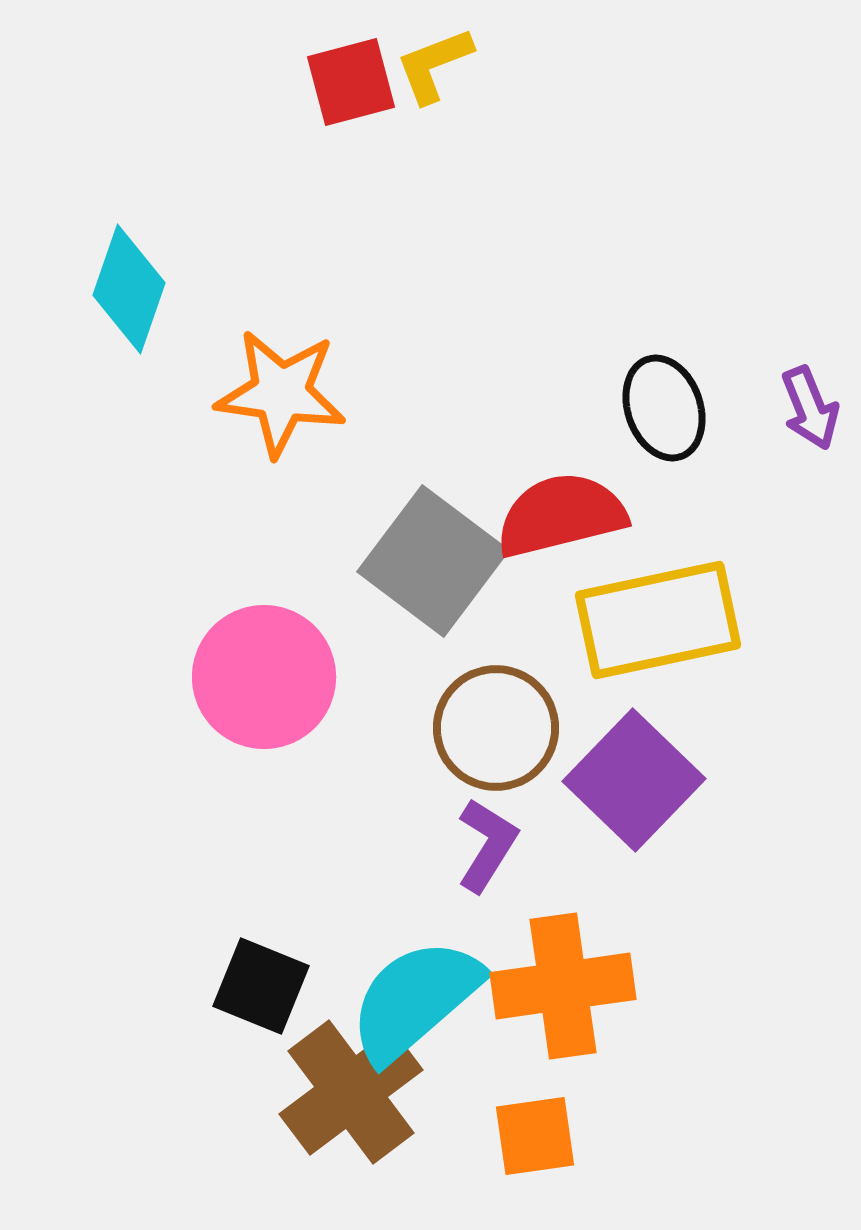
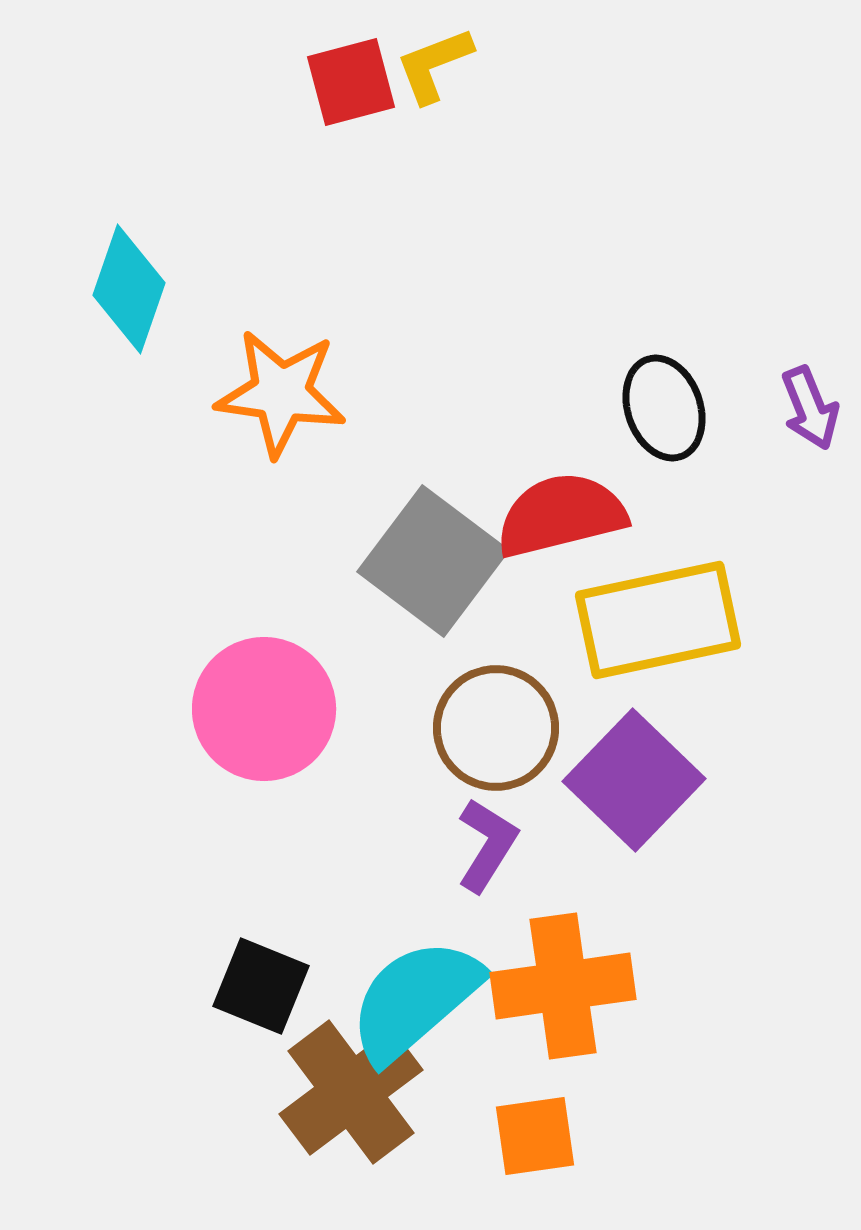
pink circle: moved 32 px down
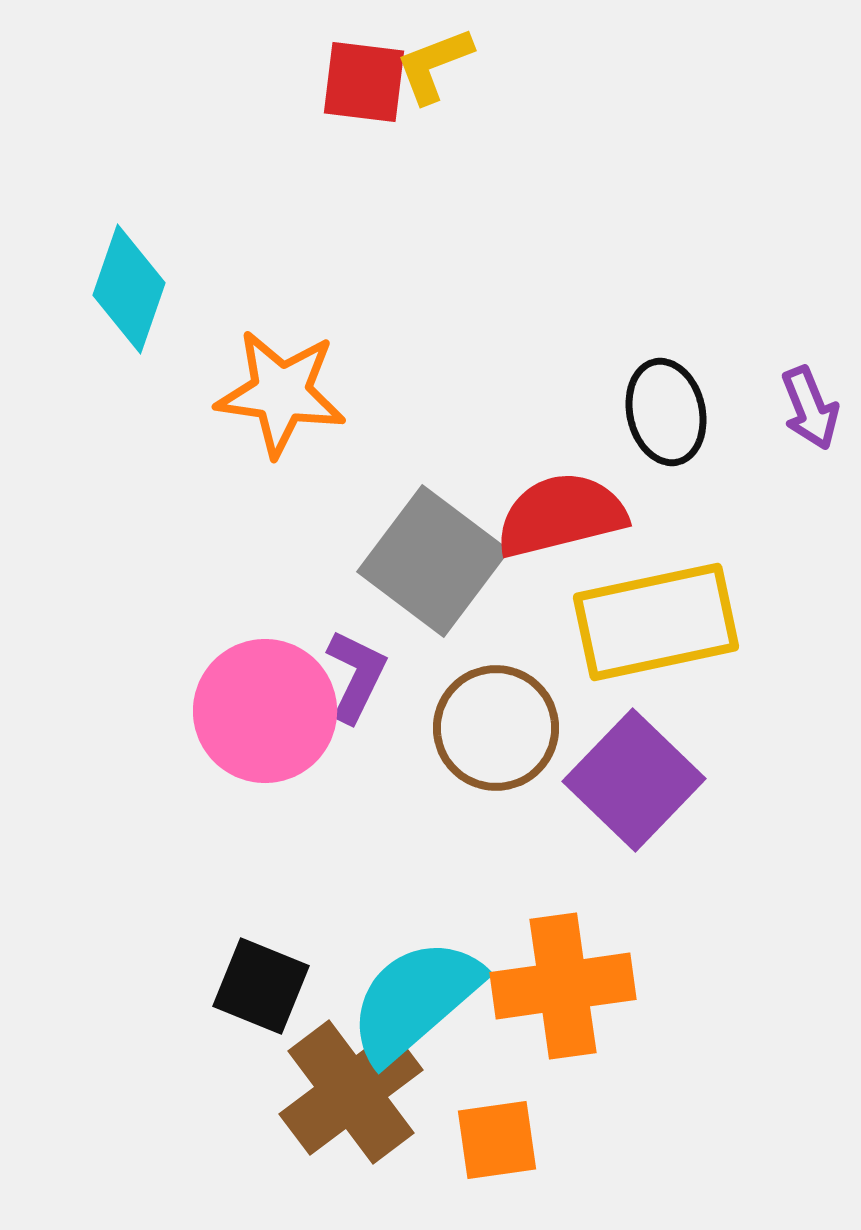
red square: moved 13 px right; rotated 22 degrees clockwise
black ellipse: moved 2 px right, 4 px down; rotated 6 degrees clockwise
yellow rectangle: moved 2 px left, 2 px down
pink circle: moved 1 px right, 2 px down
purple L-shape: moved 131 px left, 169 px up; rotated 6 degrees counterclockwise
orange square: moved 38 px left, 4 px down
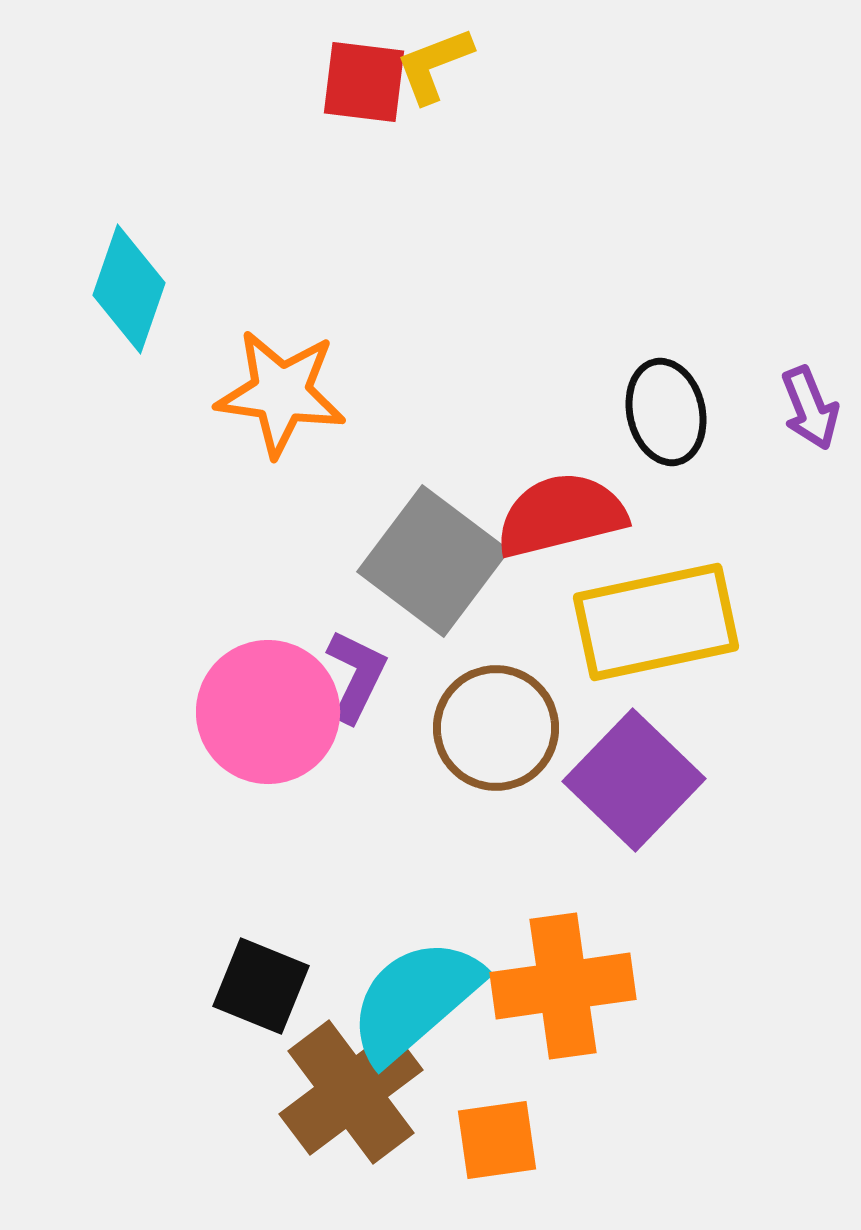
pink circle: moved 3 px right, 1 px down
